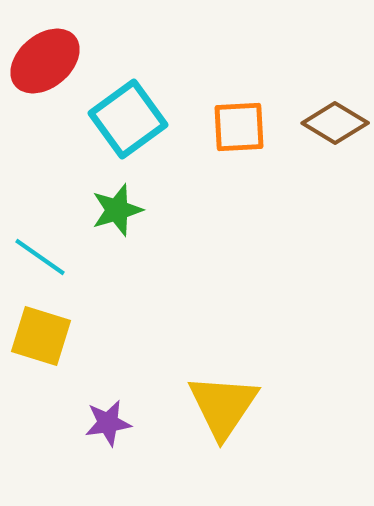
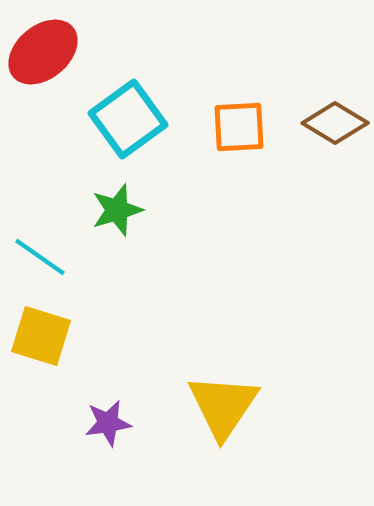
red ellipse: moved 2 px left, 9 px up
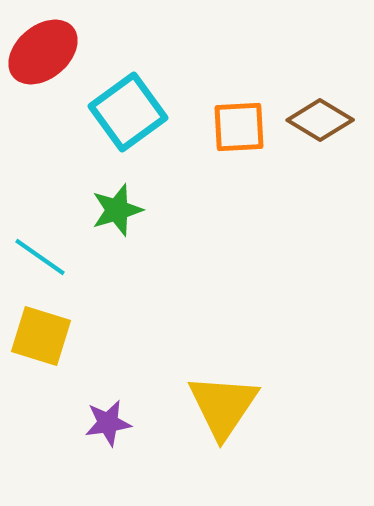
cyan square: moved 7 px up
brown diamond: moved 15 px left, 3 px up
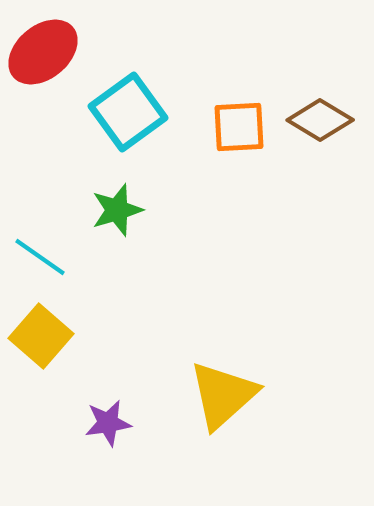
yellow square: rotated 24 degrees clockwise
yellow triangle: moved 11 px up; rotated 14 degrees clockwise
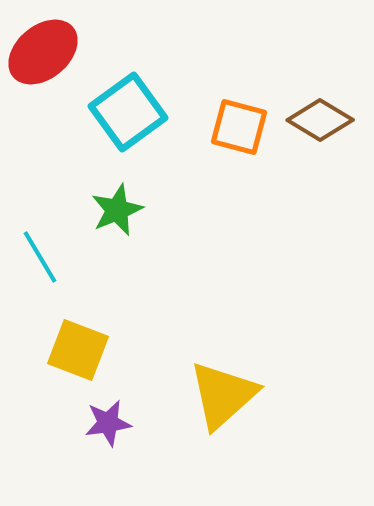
orange square: rotated 18 degrees clockwise
green star: rotated 6 degrees counterclockwise
cyan line: rotated 24 degrees clockwise
yellow square: moved 37 px right, 14 px down; rotated 20 degrees counterclockwise
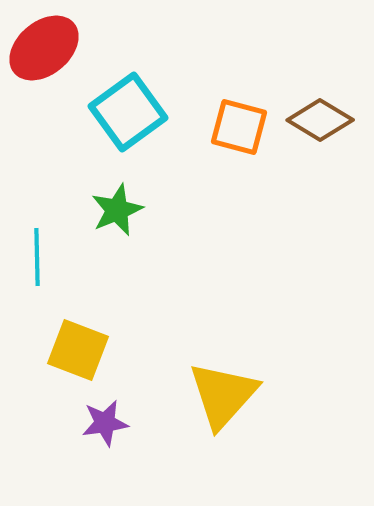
red ellipse: moved 1 px right, 4 px up
cyan line: moved 3 px left; rotated 30 degrees clockwise
yellow triangle: rotated 6 degrees counterclockwise
purple star: moved 3 px left
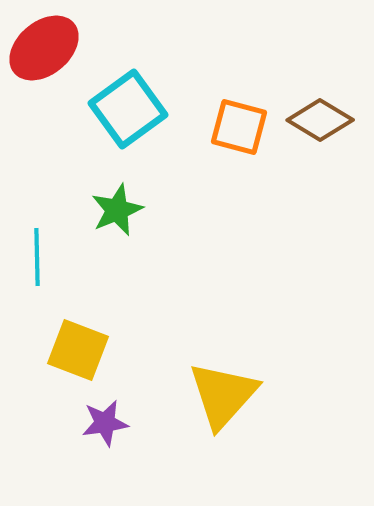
cyan square: moved 3 px up
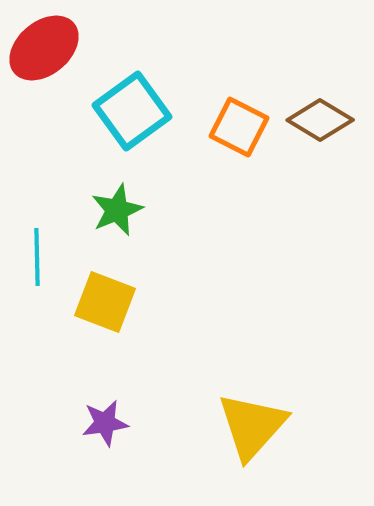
cyan square: moved 4 px right, 2 px down
orange square: rotated 12 degrees clockwise
yellow square: moved 27 px right, 48 px up
yellow triangle: moved 29 px right, 31 px down
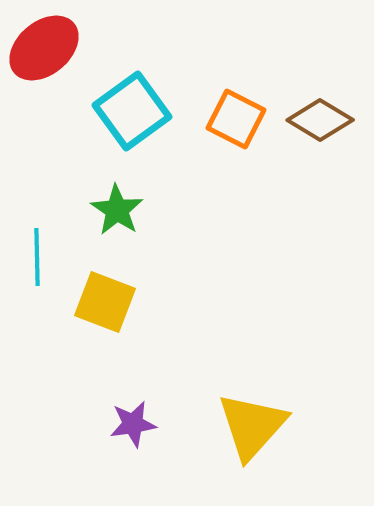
orange square: moved 3 px left, 8 px up
green star: rotated 16 degrees counterclockwise
purple star: moved 28 px right, 1 px down
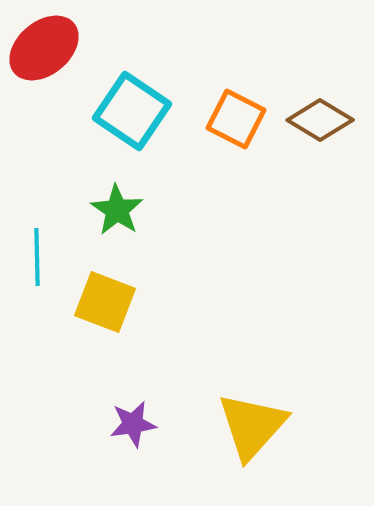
cyan square: rotated 20 degrees counterclockwise
